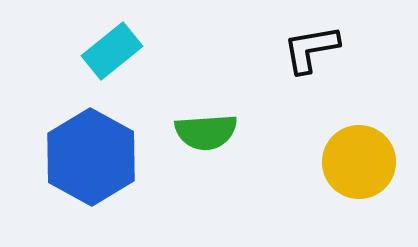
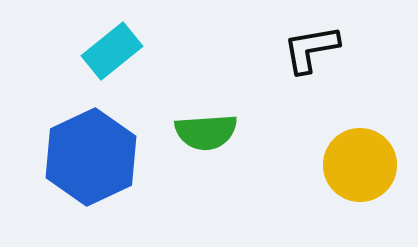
blue hexagon: rotated 6 degrees clockwise
yellow circle: moved 1 px right, 3 px down
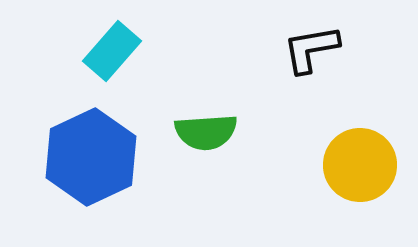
cyan rectangle: rotated 10 degrees counterclockwise
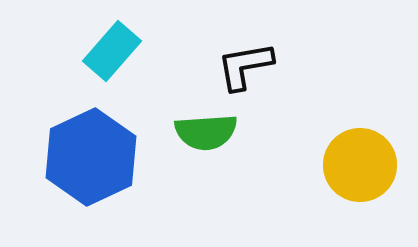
black L-shape: moved 66 px left, 17 px down
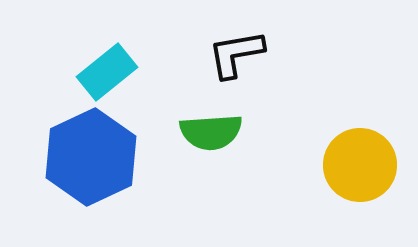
cyan rectangle: moved 5 px left, 21 px down; rotated 10 degrees clockwise
black L-shape: moved 9 px left, 12 px up
green semicircle: moved 5 px right
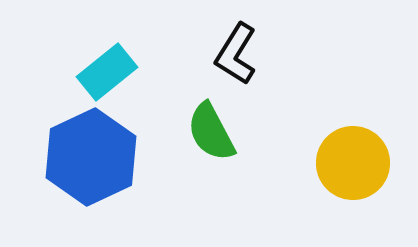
black L-shape: rotated 48 degrees counterclockwise
green semicircle: rotated 66 degrees clockwise
yellow circle: moved 7 px left, 2 px up
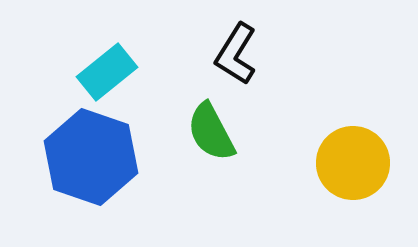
blue hexagon: rotated 16 degrees counterclockwise
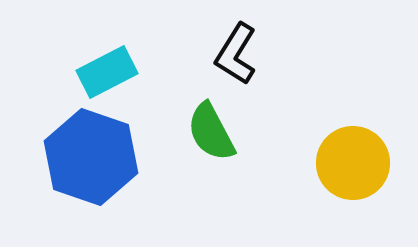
cyan rectangle: rotated 12 degrees clockwise
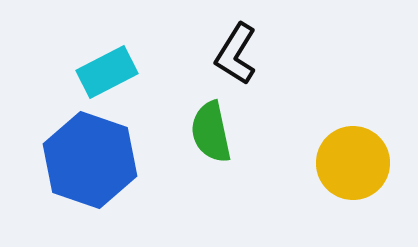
green semicircle: rotated 16 degrees clockwise
blue hexagon: moved 1 px left, 3 px down
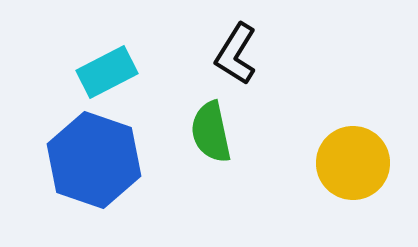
blue hexagon: moved 4 px right
